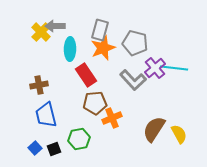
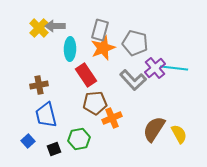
yellow cross: moved 2 px left, 4 px up
blue square: moved 7 px left, 7 px up
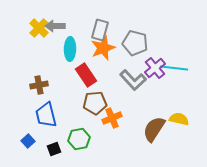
yellow semicircle: moved 15 px up; rotated 48 degrees counterclockwise
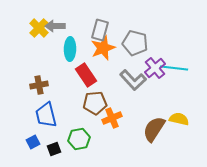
blue square: moved 5 px right, 1 px down; rotated 16 degrees clockwise
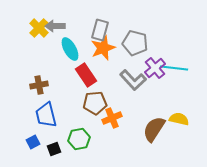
cyan ellipse: rotated 30 degrees counterclockwise
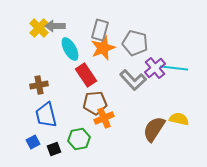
orange cross: moved 8 px left
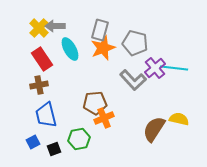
red rectangle: moved 44 px left, 16 px up
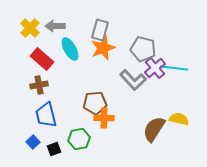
yellow cross: moved 9 px left
gray pentagon: moved 8 px right, 6 px down
red rectangle: rotated 15 degrees counterclockwise
orange cross: rotated 24 degrees clockwise
blue square: rotated 16 degrees counterclockwise
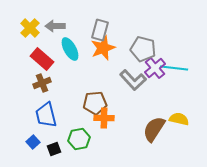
brown cross: moved 3 px right, 2 px up; rotated 12 degrees counterclockwise
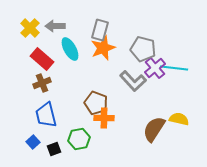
gray L-shape: moved 1 px down
brown pentagon: moved 1 px right; rotated 25 degrees clockwise
